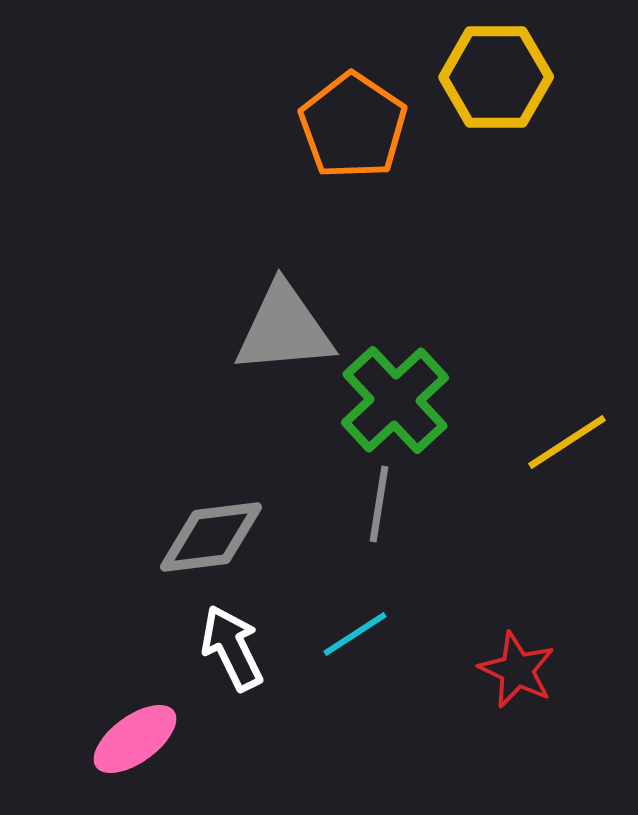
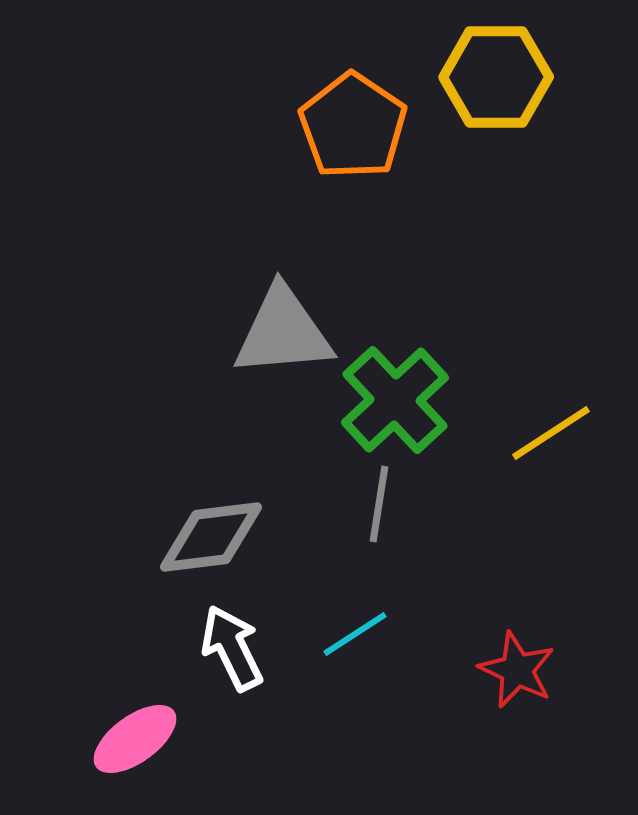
gray triangle: moved 1 px left, 3 px down
yellow line: moved 16 px left, 9 px up
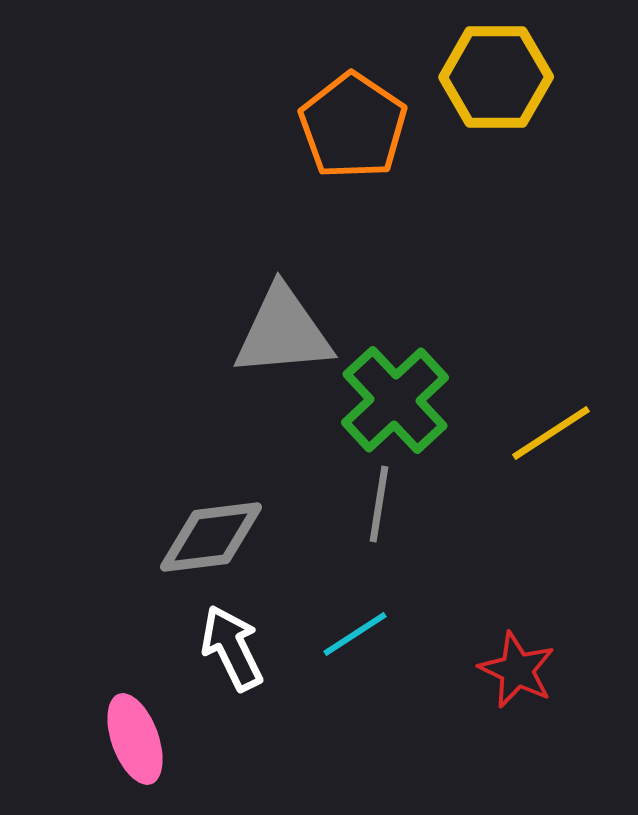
pink ellipse: rotated 74 degrees counterclockwise
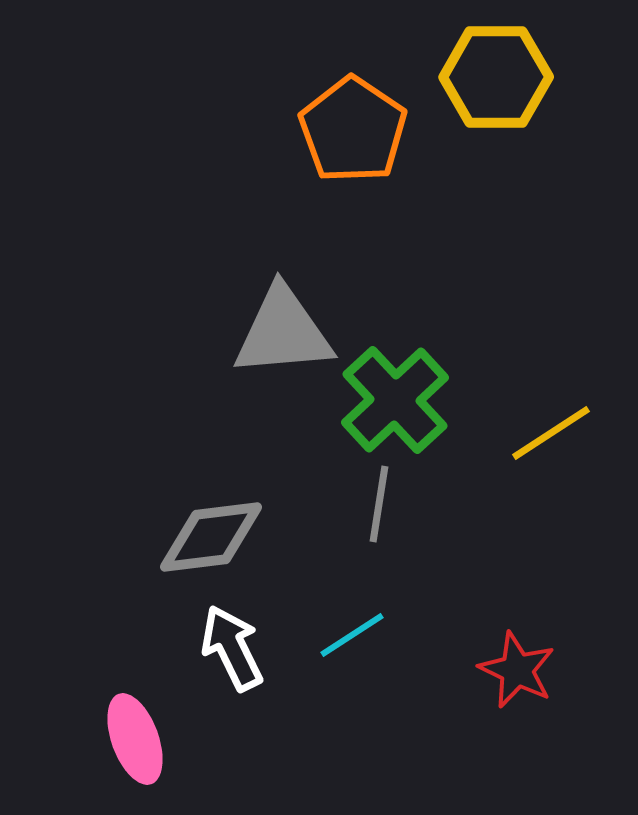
orange pentagon: moved 4 px down
cyan line: moved 3 px left, 1 px down
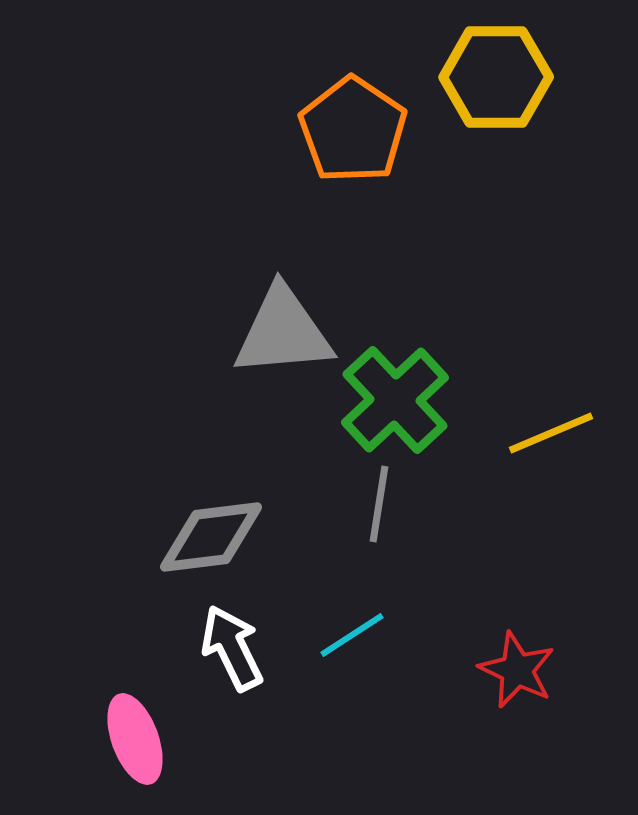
yellow line: rotated 10 degrees clockwise
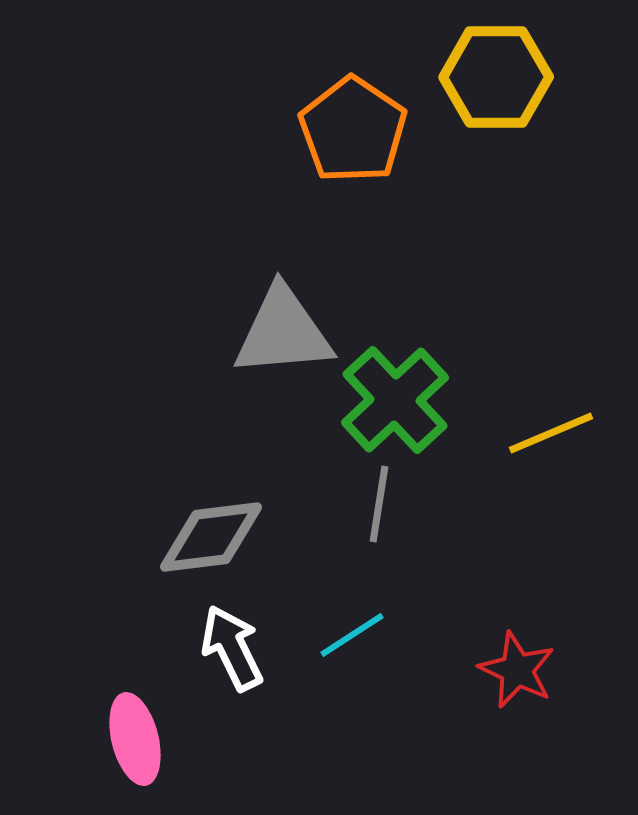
pink ellipse: rotated 6 degrees clockwise
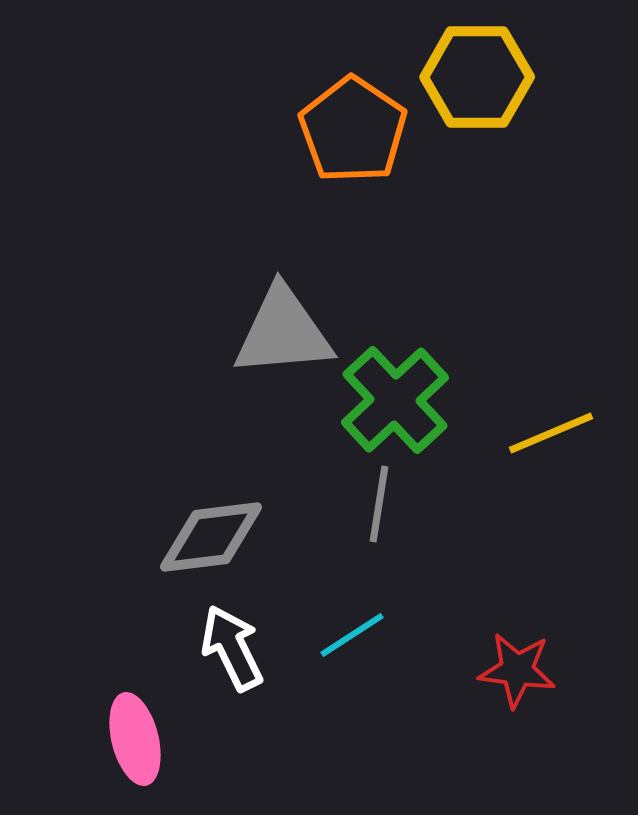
yellow hexagon: moved 19 px left
red star: rotated 18 degrees counterclockwise
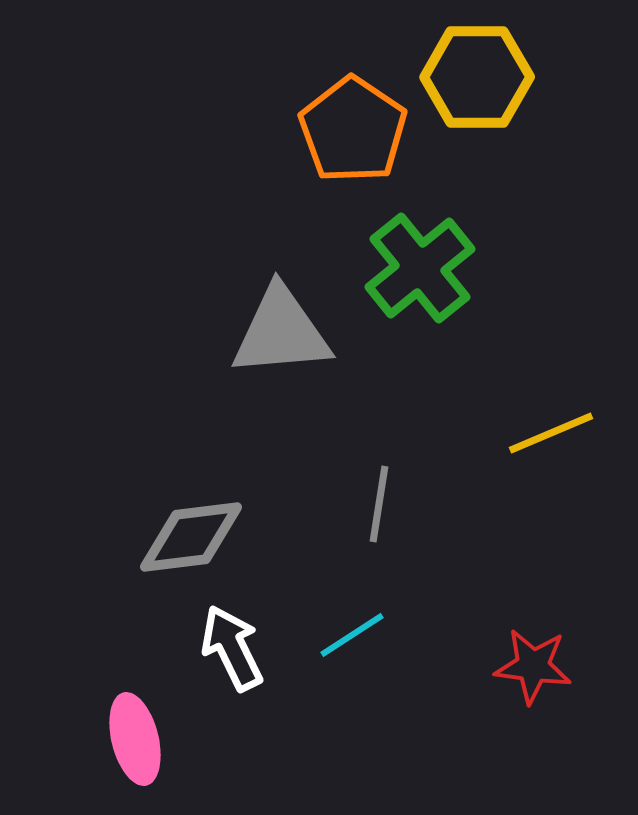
gray triangle: moved 2 px left
green cross: moved 25 px right, 132 px up; rotated 4 degrees clockwise
gray diamond: moved 20 px left
red star: moved 16 px right, 4 px up
